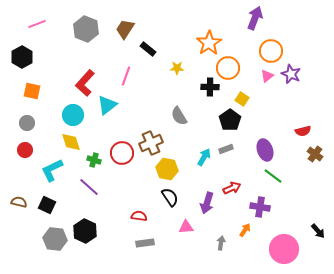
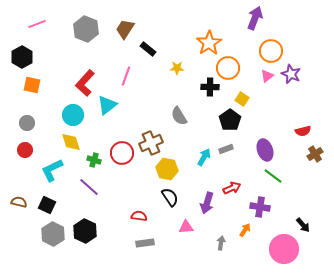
orange square at (32, 91): moved 6 px up
brown cross at (315, 154): rotated 21 degrees clockwise
black arrow at (318, 231): moved 15 px left, 6 px up
gray hexagon at (55, 239): moved 2 px left, 5 px up; rotated 20 degrees clockwise
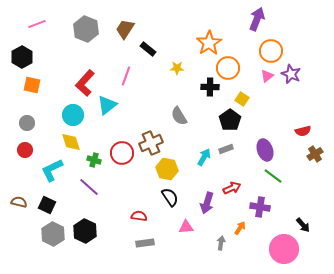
purple arrow at (255, 18): moved 2 px right, 1 px down
orange arrow at (245, 230): moved 5 px left, 2 px up
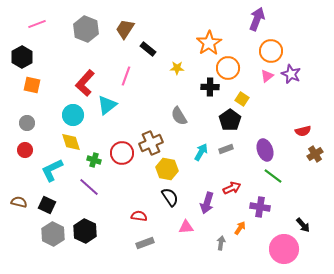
cyan arrow at (204, 157): moved 3 px left, 5 px up
gray rectangle at (145, 243): rotated 12 degrees counterclockwise
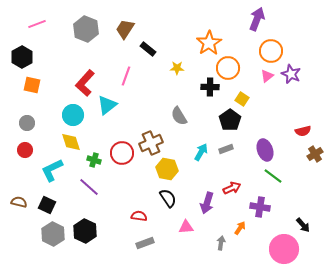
black semicircle at (170, 197): moved 2 px left, 1 px down
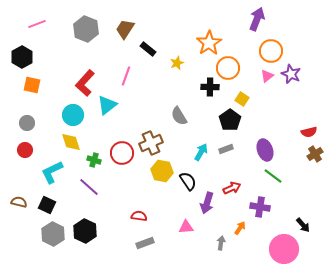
yellow star at (177, 68): moved 5 px up; rotated 24 degrees counterclockwise
red semicircle at (303, 131): moved 6 px right, 1 px down
yellow hexagon at (167, 169): moved 5 px left, 2 px down
cyan L-shape at (52, 170): moved 2 px down
black semicircle at (168, 198): moved 20 px right, 17 px up
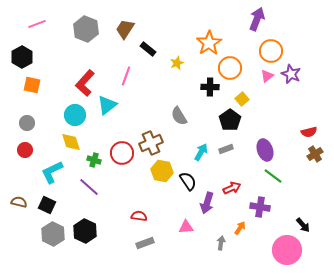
orange circle at (228, 68): moved 2 px right
yellow square at (242, 99): rotated 16 degrees clockwise
cyan circle at (73, 115): moved 2 px right
pink circle at (284, 249): moved 3 px right, 1 px down
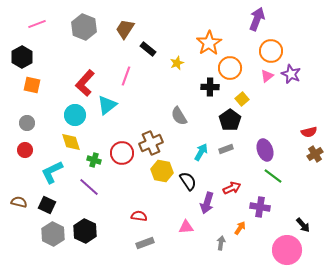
gray hexagon at (86, 29): moved 2 px left, 2 px up
